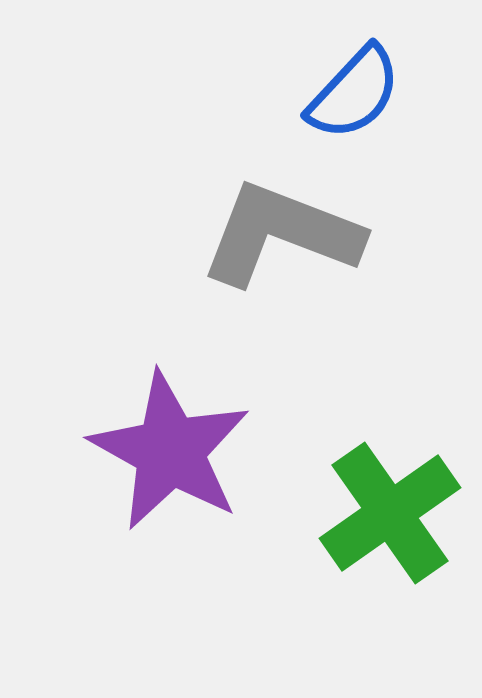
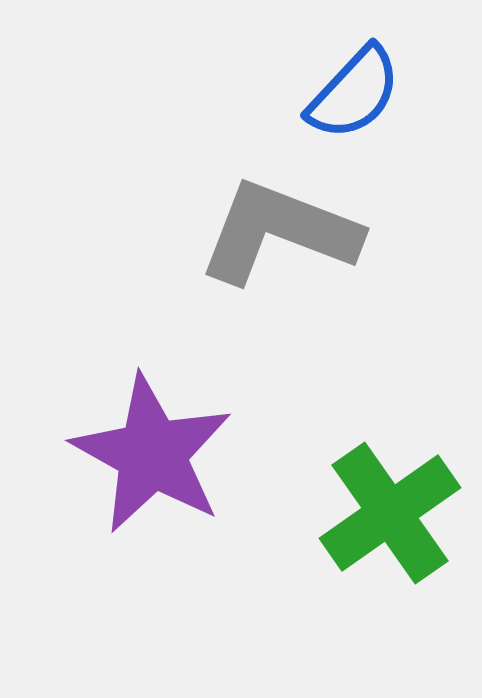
gray L-shape: moved 2 px left, 2 px up
purple star: moved 18 px left, 3 px down
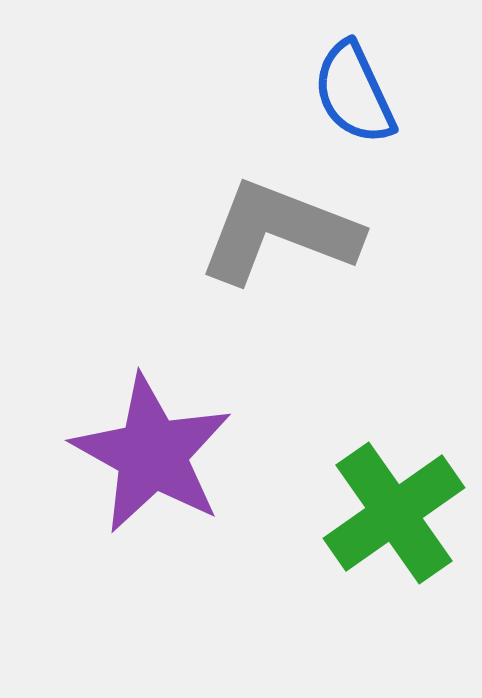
blue semicircle: rotated 112 degrees clockwise
green cross: moved 4 px right
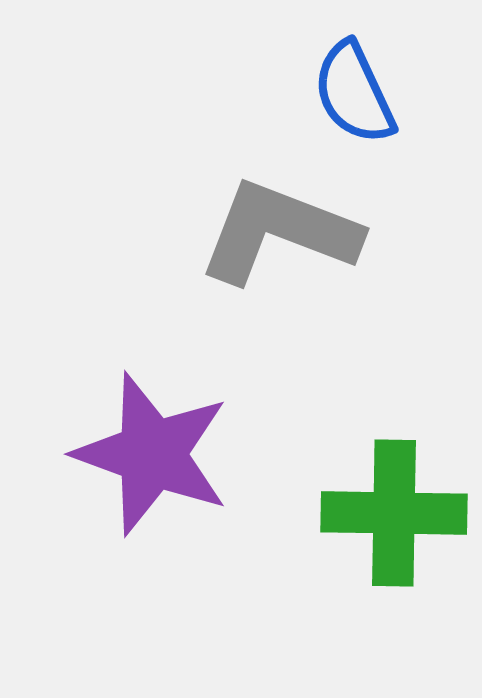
purple star: rotated 9 degrees counterclockwise
green cross: rotated 36 degrees clockwise
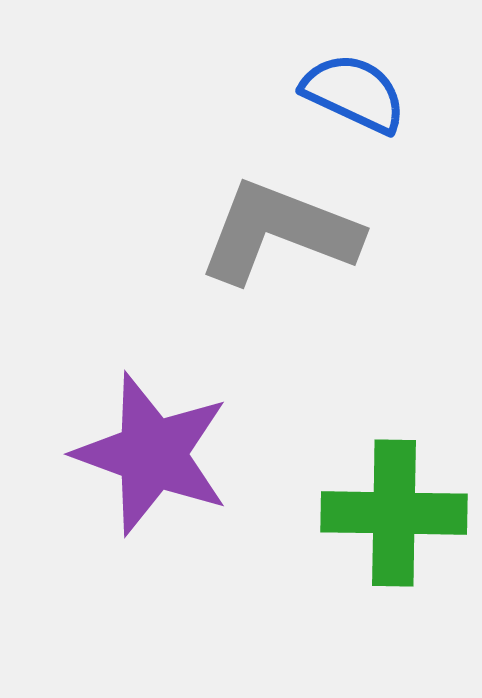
blue semicircle: rotated 140 degrees clockwise
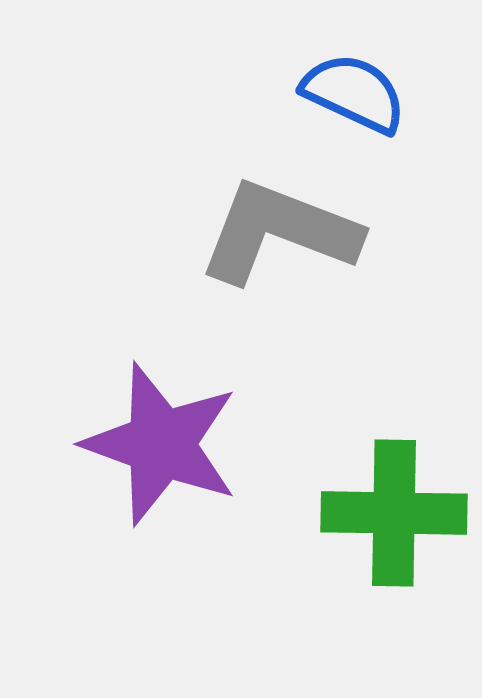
purple star: moved 9 px right, 10 px up
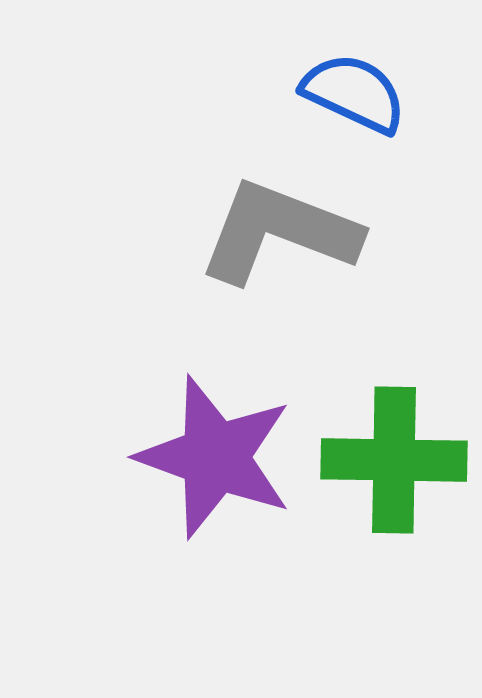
purple star: moved 54 px right, 13 px down
green cross: moved 53 px up
